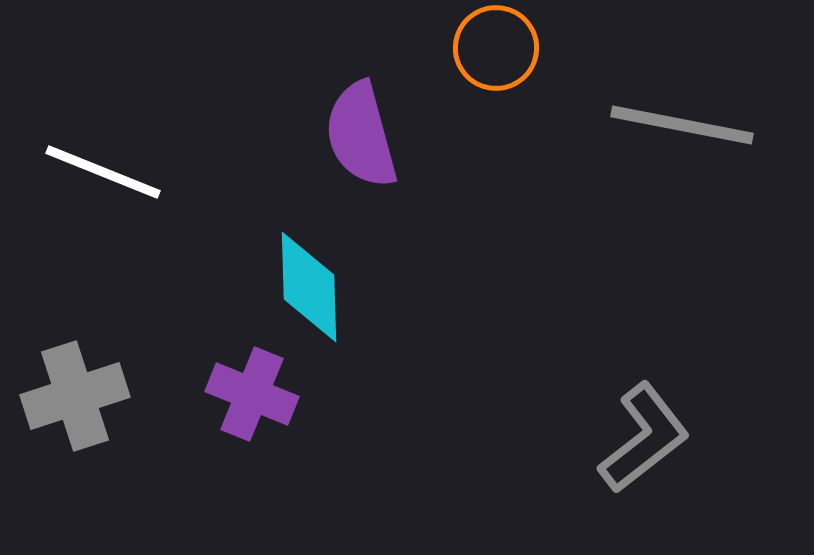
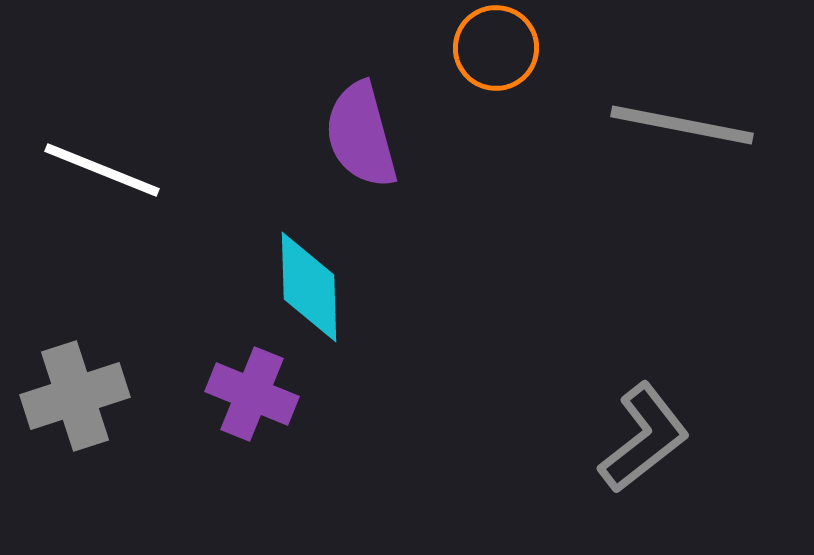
white line: moved 1 px left, 2 px up
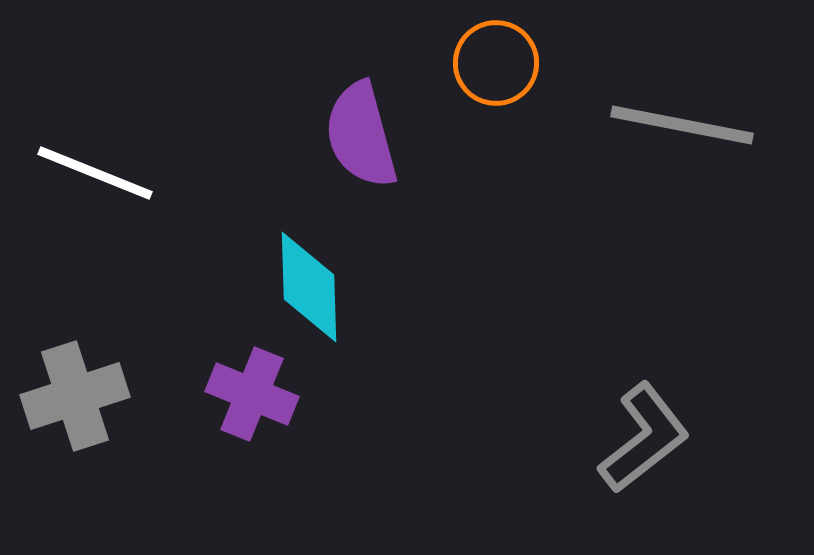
orange circle: moved 15 px down
white line: moved 7 px left, 3 px down
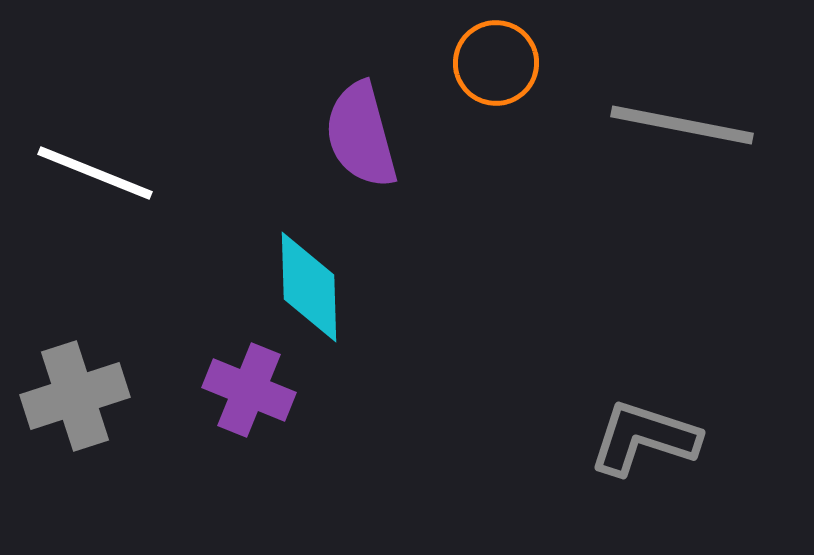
purple cross: moved 3 px left, 4 px up
gray L-shape: rotated 124 degrees counterclockwise
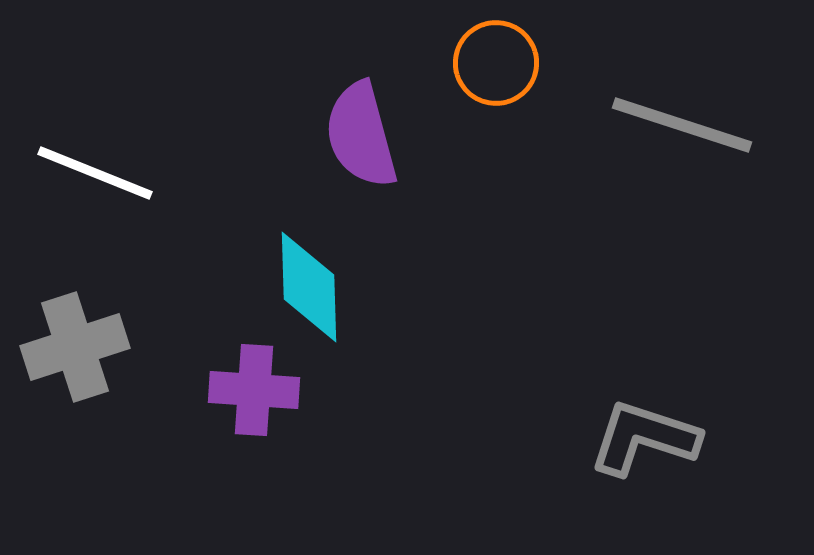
gray line: rotated 7 degrees clockwise
purple cross: moved 5 px right; rotated 18 degrees counterclockwise
gray cross: moved 49 px up
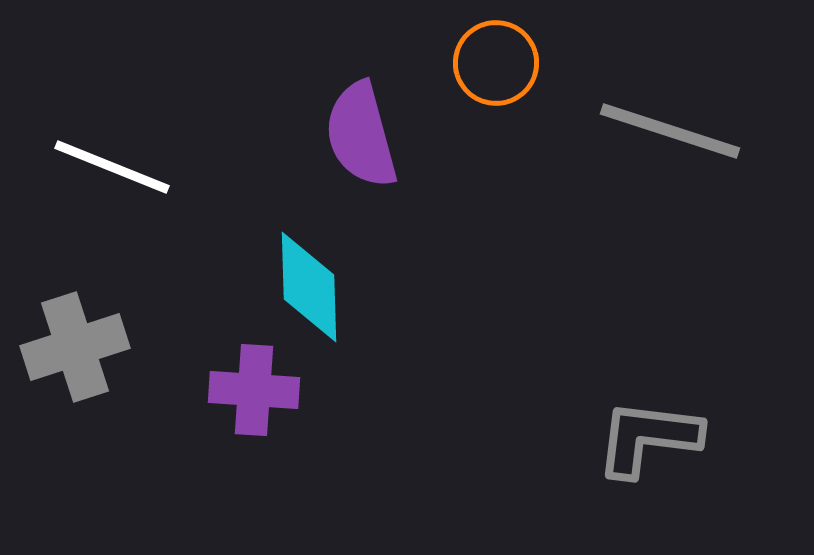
gray line: moved 12 px left, 6 px down
white line: moved 17 px right, 6 px up
gray L-shape: moved 4 px right; rotated 11 degrees counterclockwise
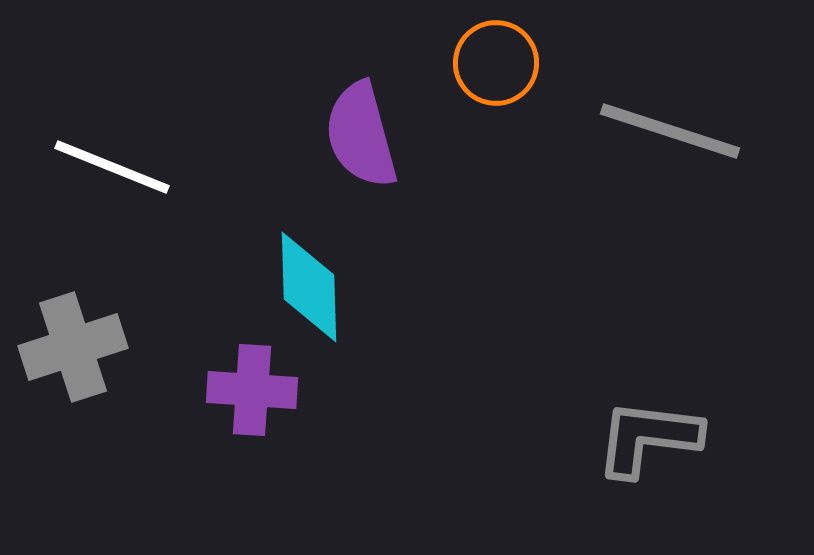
gray cross: moved 2 px left
purple cross: moved 2 px left
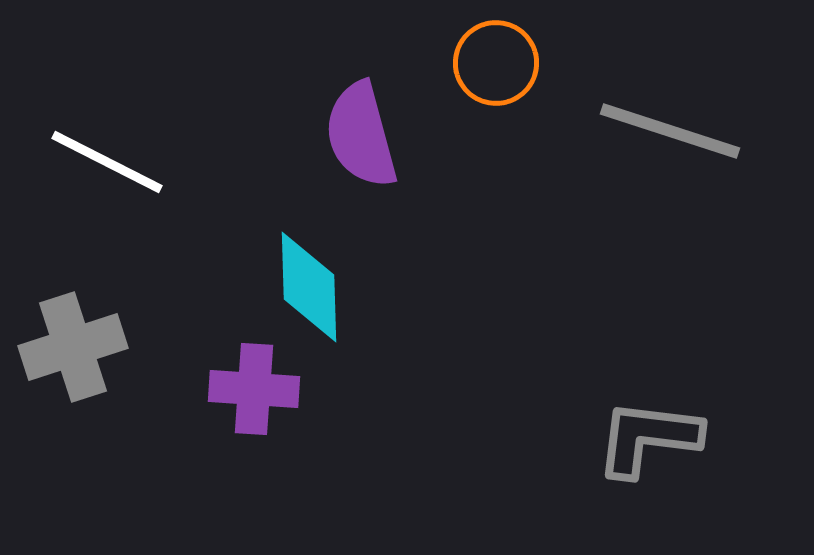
white line: moved 5 px left, 5 px up; rotated 5 degrees clockwise
purple cross: moved 2 px right, 1 px up
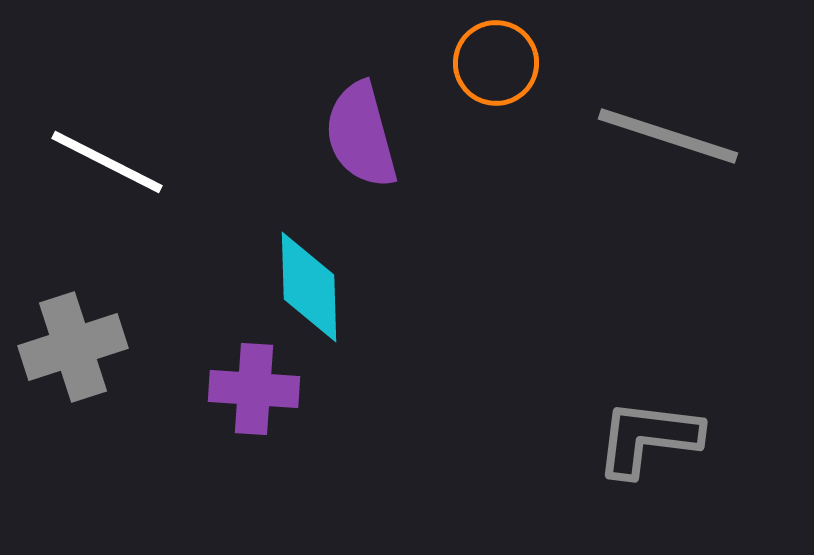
gray line: moved 2 px left, 5 px down
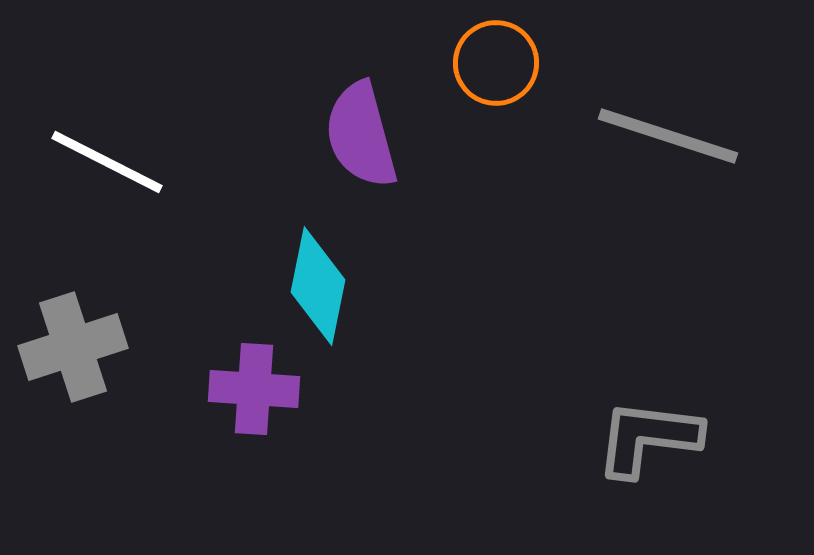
cyan diamond: moved 9 px right, 1 px up; rotated 13 degrees clockwise
